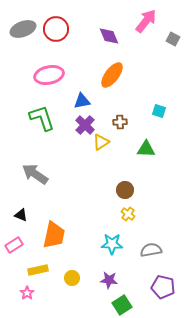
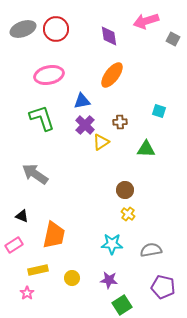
pink arrow: rotated 145 degrees counterclockwise
purple diamond: rotated 15 degrees clockwise
black triangle: moved 1 px right, 1 px down
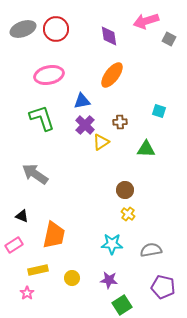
gray square: moved 4 px left
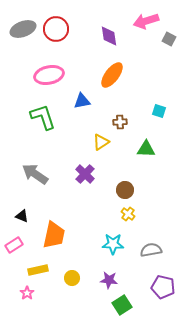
green L-shape: moved 1 px right, 1 px up
purple cross: moved 49 px down
cyan star: moved 1 px right
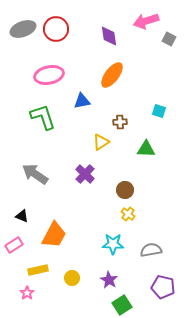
orange trapezoid: rotated 16 degrees clockwise
purple star: rotated 24 degrees clockwise
